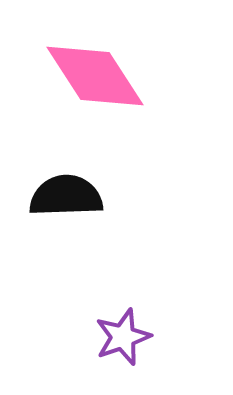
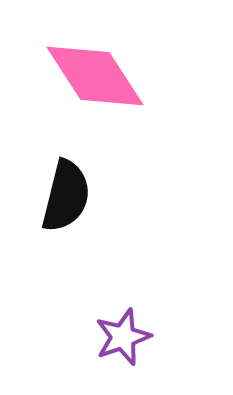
black semicircle: rotated 106 degrees clockwise
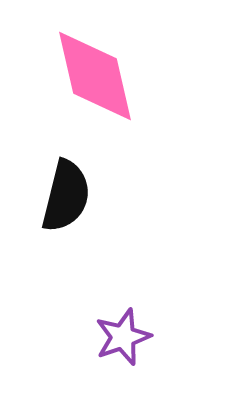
pink diamond: rotated 20 degrees clockwise
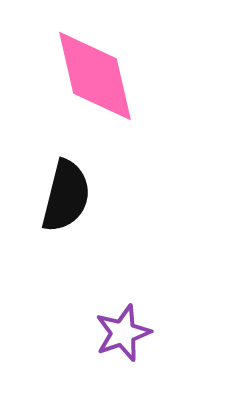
purple star: moved 4 px up
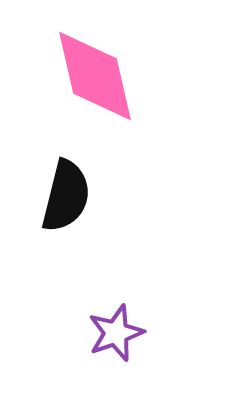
purple star: moved 7 px left
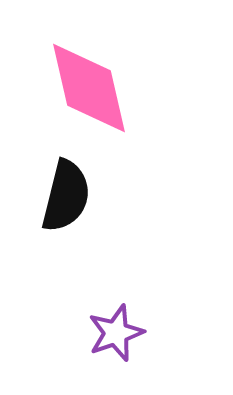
pink diamond: moved 6 px left, 12 px down
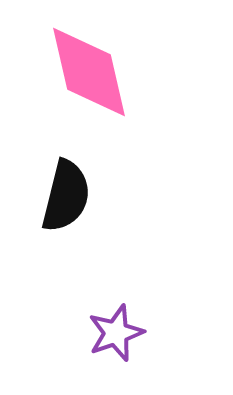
pink diamond: moved 16 px up
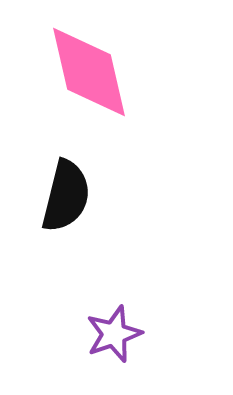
purple star: moved 2 px left, 1 px down
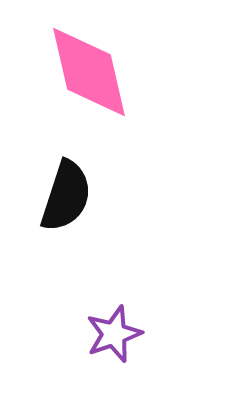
black semicircle: rotated 4 degrees clockwise
